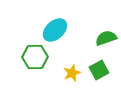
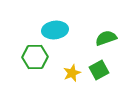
cyan ellipse: rotated 35 degrees clockwise
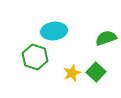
cyan ellipse: moved 1 px left, 1 px down
green hexagon: rotated 20 degrees clockwise
green square: moved 3 px left, 2 px down; rotated 18 degrees counterclockwise
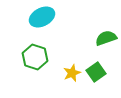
cyan ellipse: moved 12 px left, 14 px up; rotated 20 degrees counterclockwise
green square: rotated 12 degrees clockwise
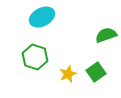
green semicircle: moved 3 px up
yellow star: moved 4 px left, 1 px down
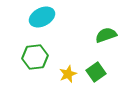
green hexagon: rotated 25 degrees counterclockwise
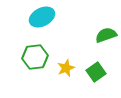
yellow star: moved 2 px left, 6 px up
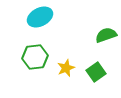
cyan ellipse: moved 2 px left
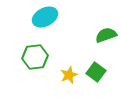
cyan ellipse: moved 5 px right
yellow star: moved 3 px right, 7 px down
green square: rotated 18 degrees counterclockwise
